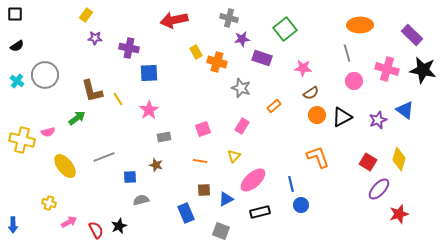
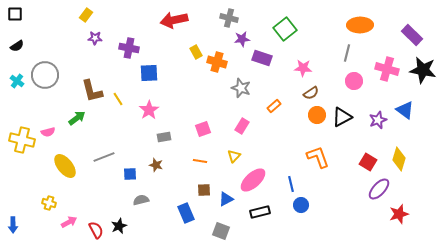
gray line at (347, 53): rotated 30 degrees clockwise
blue square at (130, 177): moved 3 px up
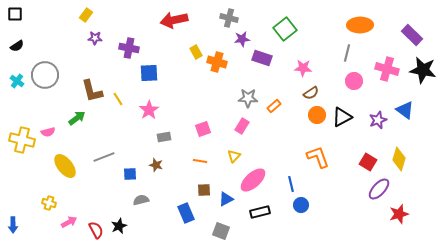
gray star at (241, 88): moved 7 px right, 10 px down; rotated 18 degrees counterclockwise
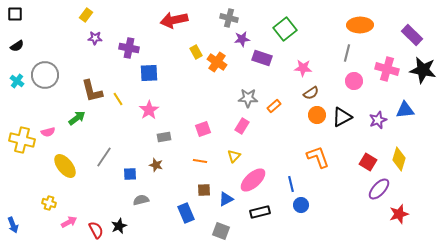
orange cross at (217, 62): rotated 18 degrees clockwise
blue triangle at (405, 110): rotated 42 degrees counterclockwise
gray line at (104, 157): rotated 35 degrees counterclockwise
blue arrow at (13, 225): rotated 21 degrees counterclockwise
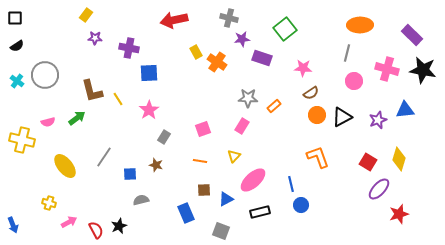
black square at (15, 14): moved 4 px down
pink semicircle at (48, 132): moved 10 px up
gray rectangle at (164, 137): rotated 48 degrees counterclockwise
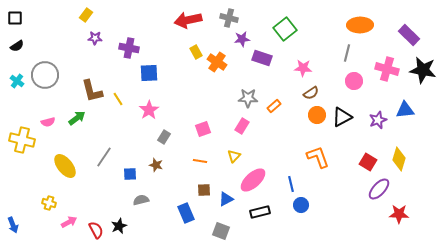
red arrow at (174, 20): moved 14 px right
purple rectangle at (412, 35): moved 3 px left
red star at (399, 214): rotated 18 degrees clockwise
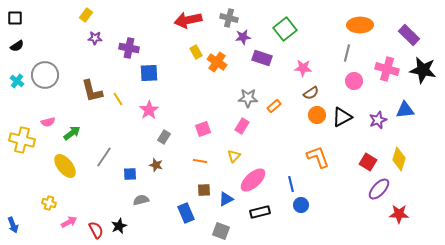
purple star at (242, 39): moved 1 px right, 2 px up
green arrow at (77, 118): moved 5 px left, 15 px down
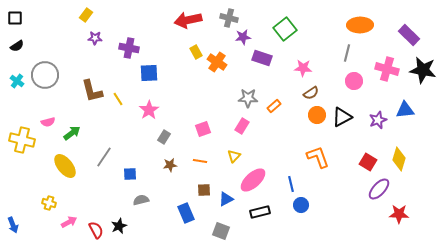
brown star at (156, 165): moved 14 px right; rotated 24 degrees counterclockwise
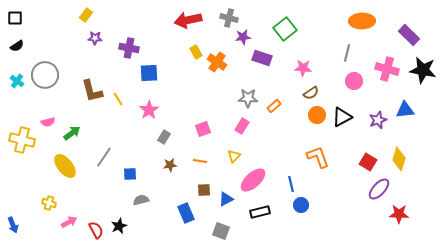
orange ellipse at (360, 25): moved 2 px right, 4 px up
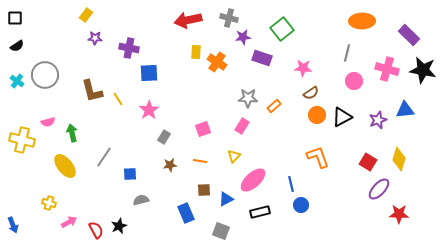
green square at (285, 29): moved 3 px left
yellow rectangle at (196, 52): rotated 32 degrees clockwise
green arrow at (72, 133): rotated 66 degrees counterclockwise
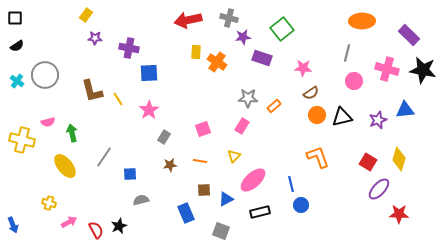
black triangle at (342, 117): rotated 15 degrees clockwise
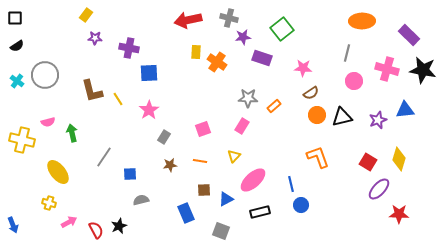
yellow ellipse at (65, 166): moved 7 px left, 6 px down
